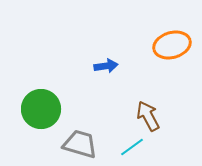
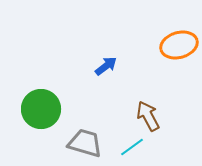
orange ellipse: moved 7 px right
blue arrow: rotated 30 degrees counterclockwise
gray trapezoid: moved 5 px right, 1 px up
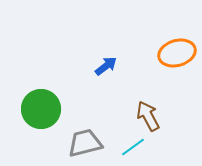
orange ellipse: moved 2 px left, 8 px down
gray trapezoid: rotated 30 degrees counterclockwise
cyan line: moved 1 px right
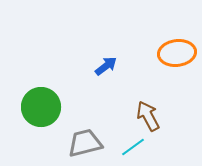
orange ellipse: rotated 9 degrees clockwise
green circle: moved 2 px up
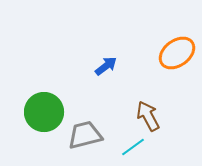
orange ellipse: rotated 30 degrees counterclockwise
green circle: moved 3 px right, 5 px down
gray trapezoid: moved 8 px up
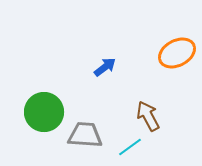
orange ellipse: rotated 9 degrees clockwise
blue arrow: moved 1 px left, 1 px down
gray trapezoid: rotated 18 degrees clockwise
cyan line: moved 3 px left
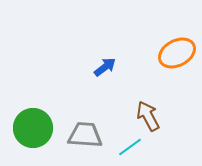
green circle: moved 11 px left, 16 px down
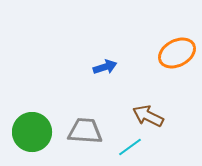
blue arrow: rotated 20 degrees clockwise
brown arrow: rotated 36 degrees counterclockwise
green circle: moved 1 px left, 4 px down
gray trapezoid: moved 4 px up
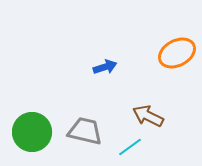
gray trapezoid: rotated 9 degrees clockwise
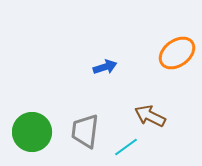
orange ellipse: rotated 9 degrees counterclockwise
brown arrow: moved 2 px right
gray trapezoid: rotated 96 degrees counterclockwise
cyan line: moved 4 px left
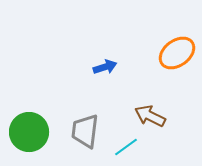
green circle: moved 3 px left
